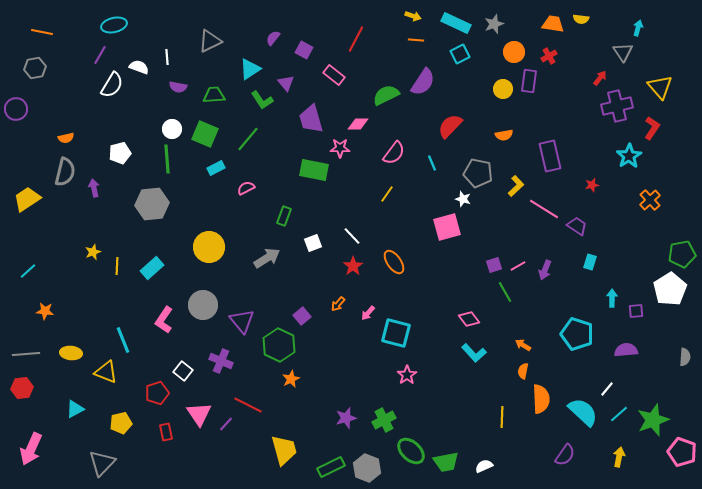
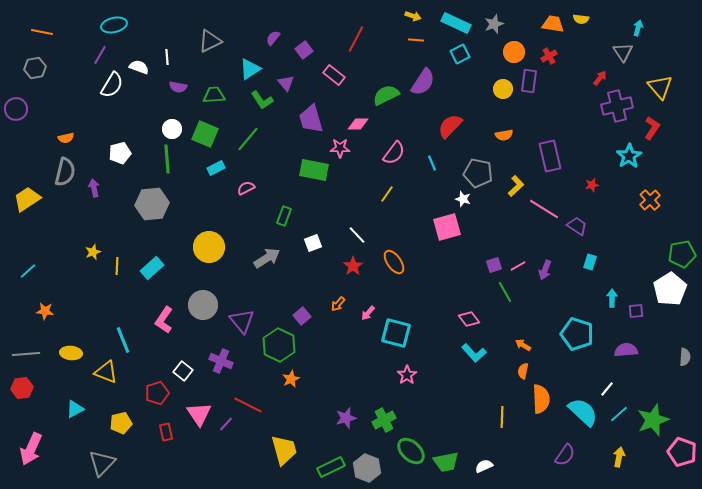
purple square at (304, 50): rotated 24 degrees clockwise
white line at (352, 236): moved 5 px right, 1 px up
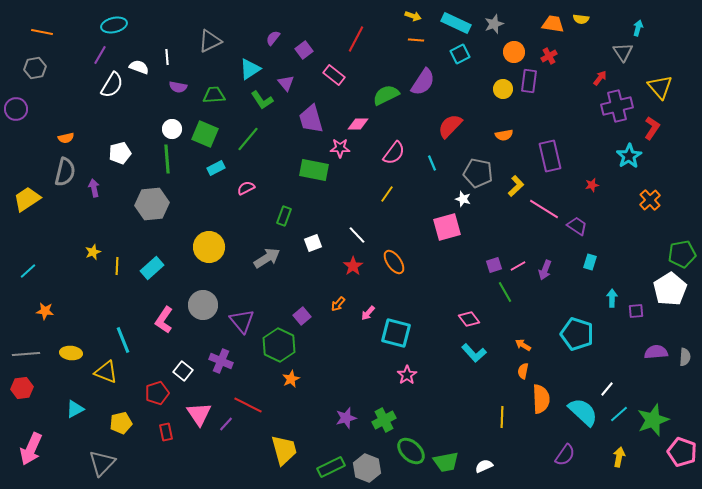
purple semicircle at (626, 350): moved 30 px right, 2 px down
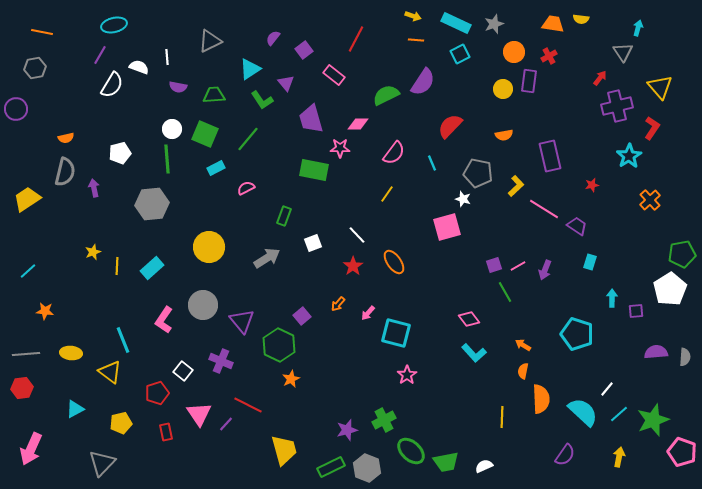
yellow triangle at (106, 372): moved 4 px right; rotated 15 degrees clockwise
purple star at (346, 418): moved 1 px right, 12 px down
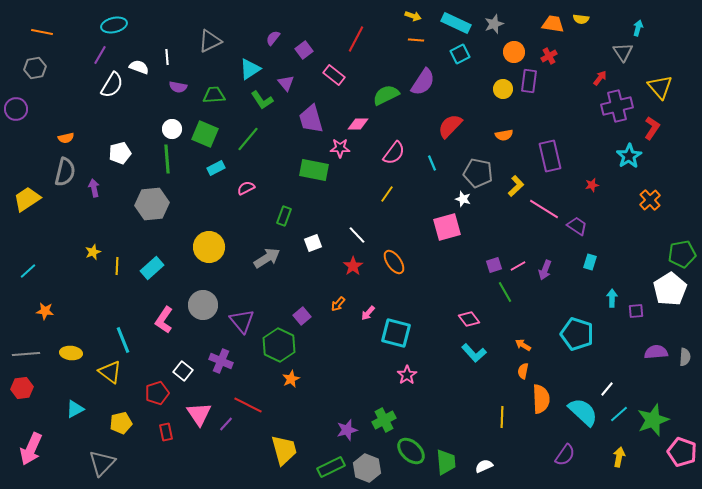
green trapezoid at (446, 462): rotated 84 degrees counterclockwise
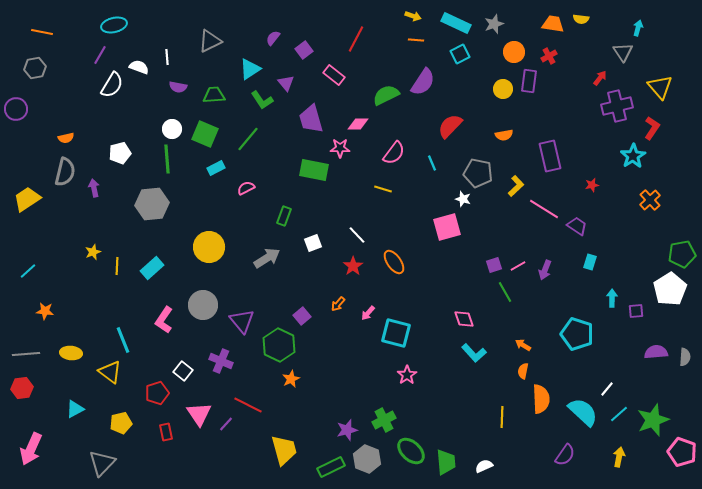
cyan star at (629, 156): moved 4 px right
yellow line at (387, 194): moved 4 px left, 5 px up; rotated 72 degrees clockwise
pink diamond at (469, 319): moved 5 px left; rotated 20 degrees clockwise
gray hexagon at (367, 468): moved 9 px up
